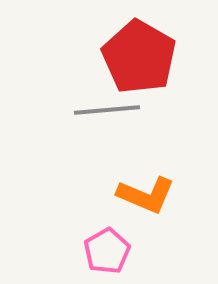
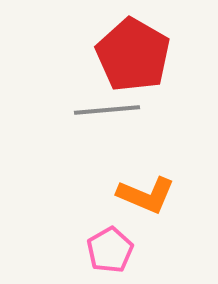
red pentagon: moved 6 px left, 2 px up
pink pentagon: moved 3 px right, 1 px up
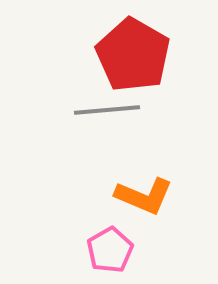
orange L-shape: moved 2 px left, 1 px down
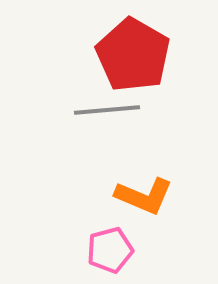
pink pentagon: rotated 15 degrees clockwise
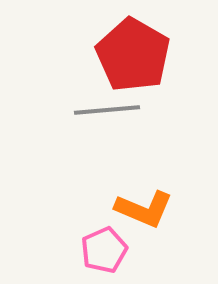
orange L-shape: moved 13 px down
pink pentagon: moved 6 px left; rotated 9 degrees counterclockwise
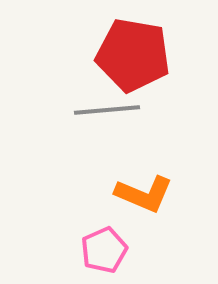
red pentagon: rotated 20 degrees counterclockwise
orange L-shape: moved 15 px up
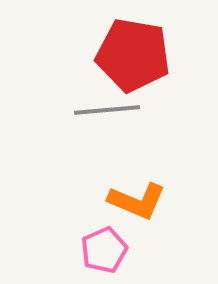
orange L-shape: moved 7 px left, 7 px down
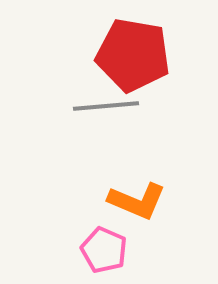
gray line: moved 1 px left, 4 px up
pink pentagon: rotated 24 degrees counterclockwise
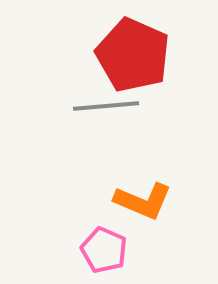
red pentagon: rotated 14 degrees clockwise
orange L-shape: moved 6 px right
